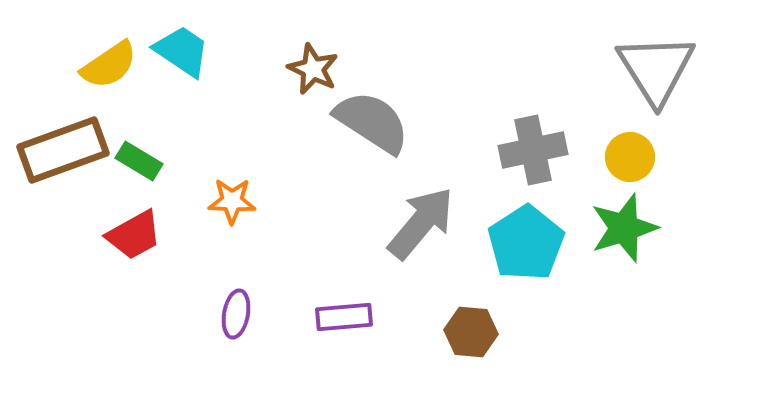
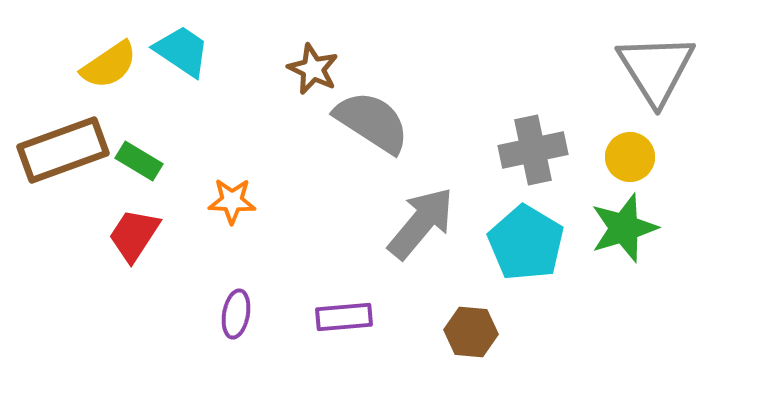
red trapezoid: rotated 152 degrees clockwise
cyan pentagon: rotated 8 degrees counterclockwise
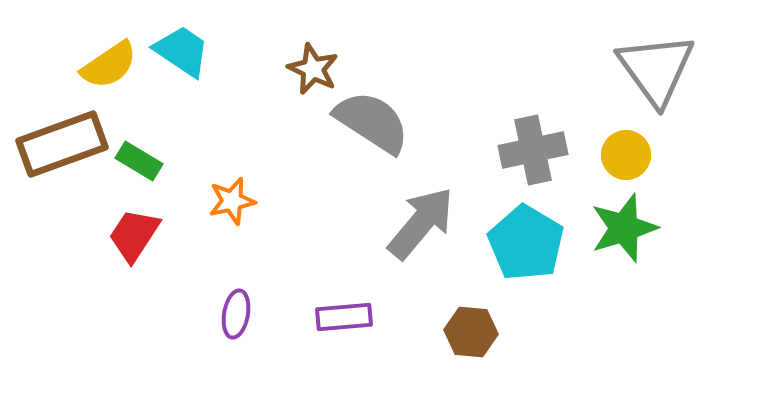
gray triangle: rotated 4 degrees counterclockwise
brown rectangle: moved 1 px left, 6 px up
yellow circle: moved 4 px left, 2 px up
orange star: rotated 15 degrees counterclockwise
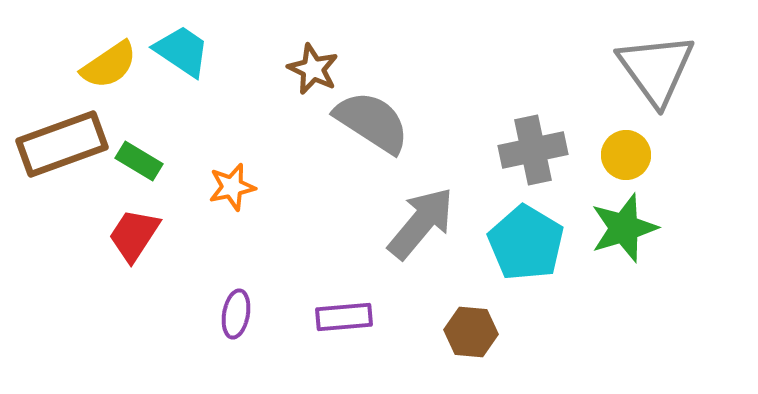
orange star: moved 14 px up
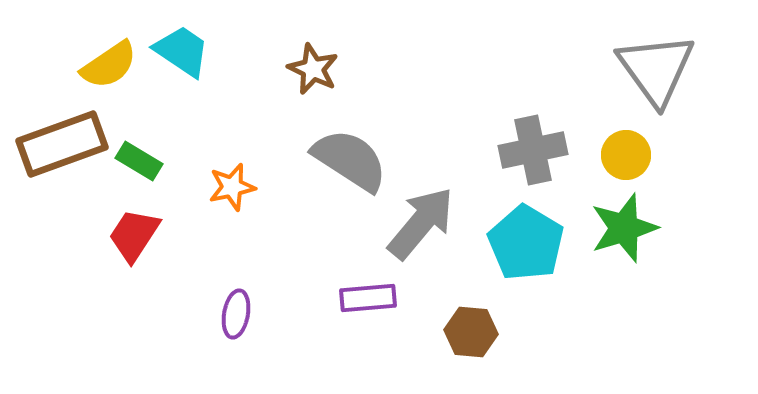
gray semicircle: moved 22 px left, 38 px down
purple rectangle: moved 24 px right, 19 px up
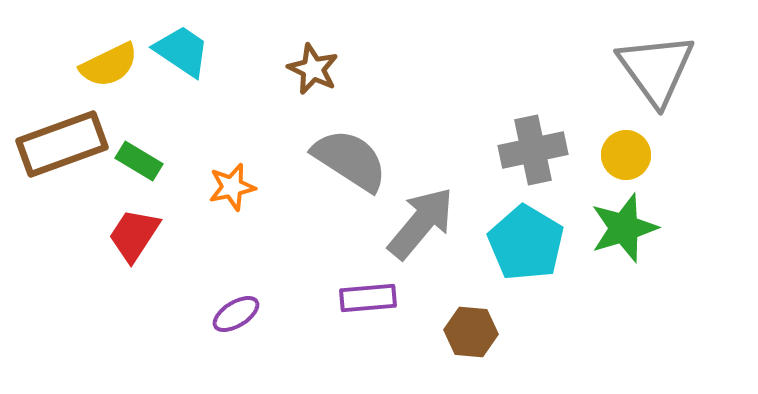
yellow semicircle: rotated 8 degrees clockwise
purple ellipse: rotated 48 degrees clockwise
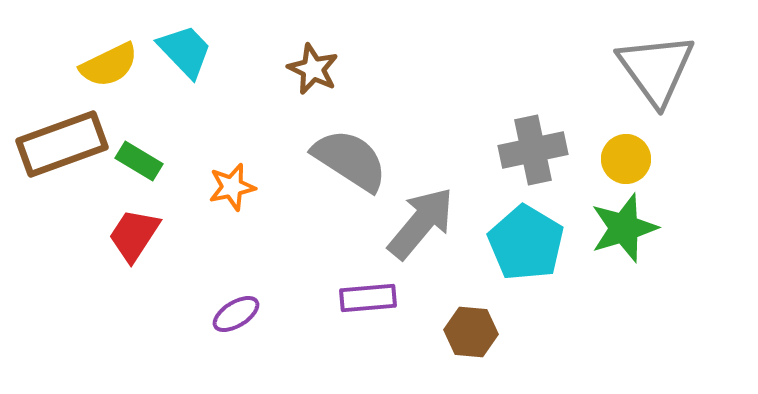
cyan trapezoid: moved 3 px right; rotated 12 degrees clockwise
yellow circle: moved 4 px down
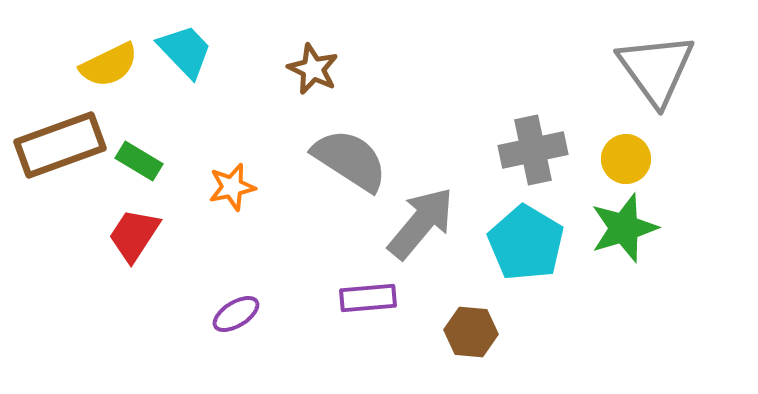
brown rectangle: moved 2 px left, 1 px down
